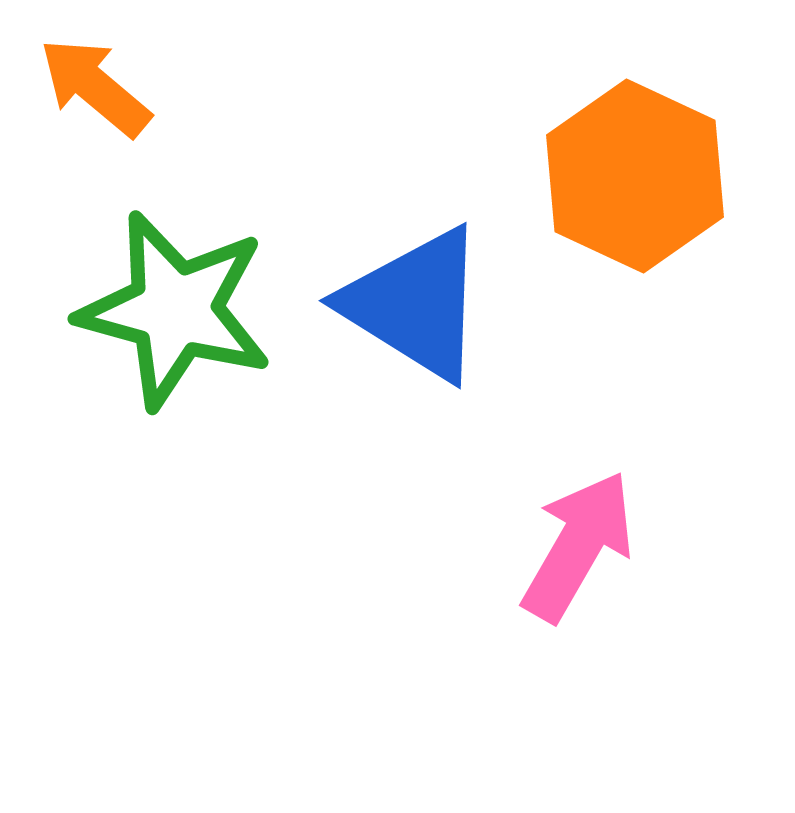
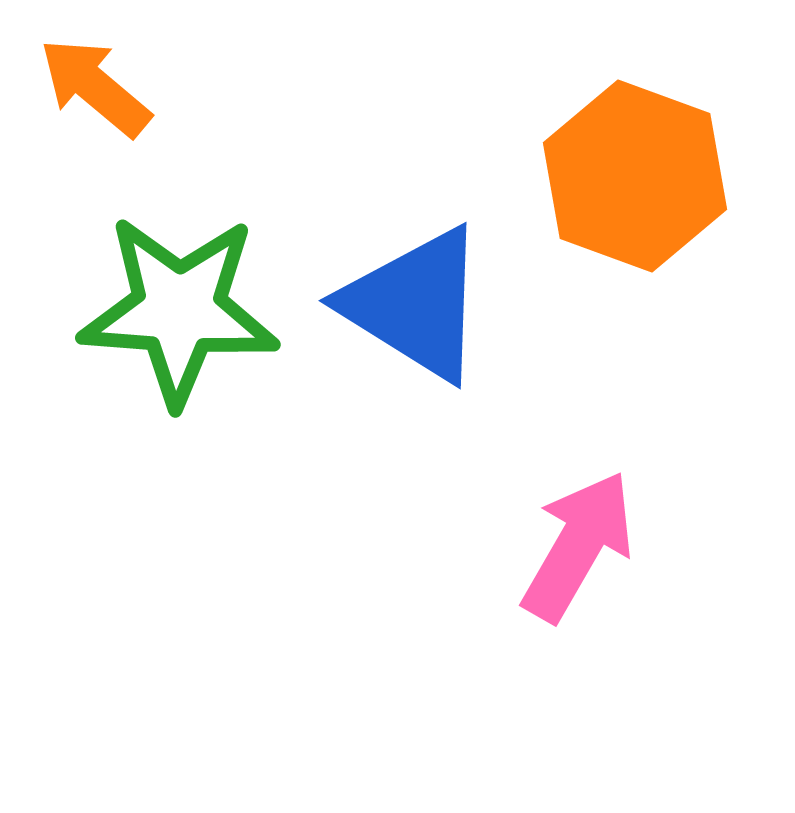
orange hexagon: rotated 5 degrees counterclockwise
green star: moved 4 px right; rotated 11 degrees counterclockwise
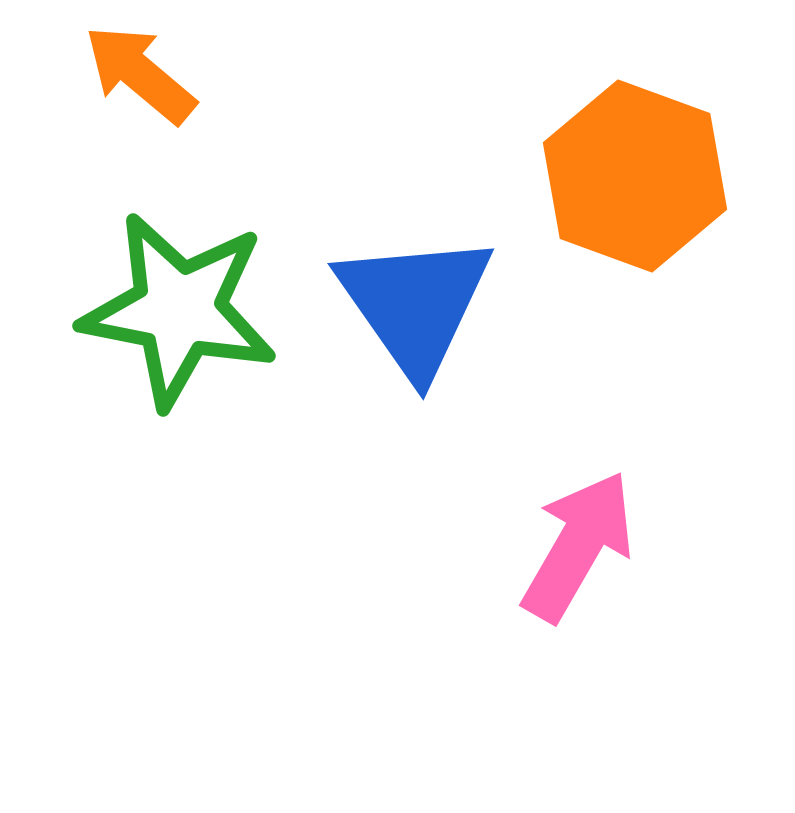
orange arrow: moved 45 px right, 13 px up
blue triangle: rotated 23 degrees clockwise
green star: rotated 7 degrees clockwise
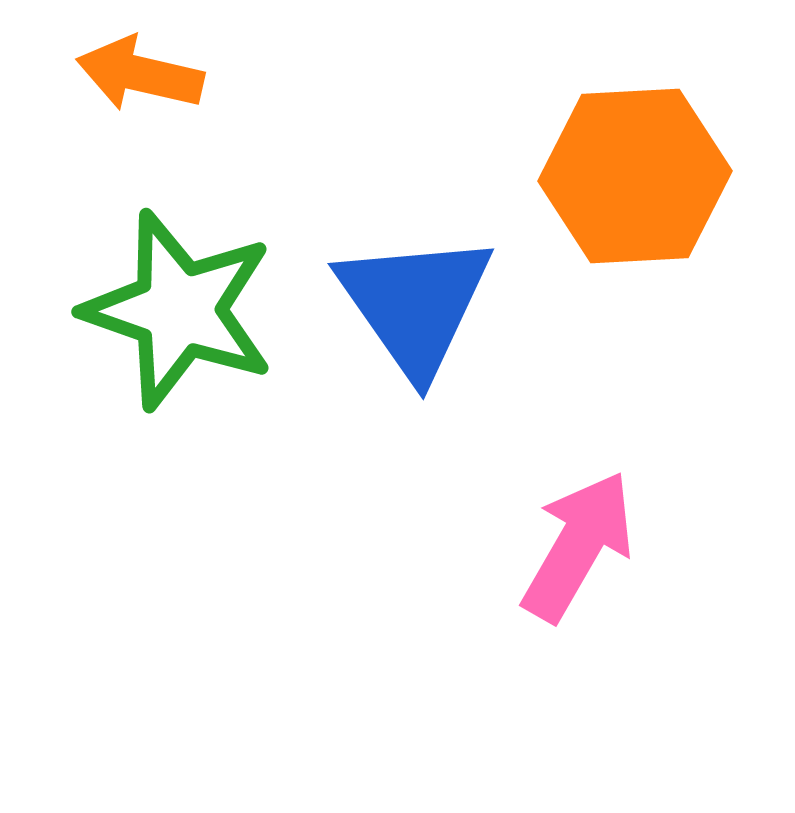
orange arrow: rotated 27 degrees counterclockwise
orange hexagon: rotated 23 degrees counterclockwise
green star: rotated 8 degrees clockwise
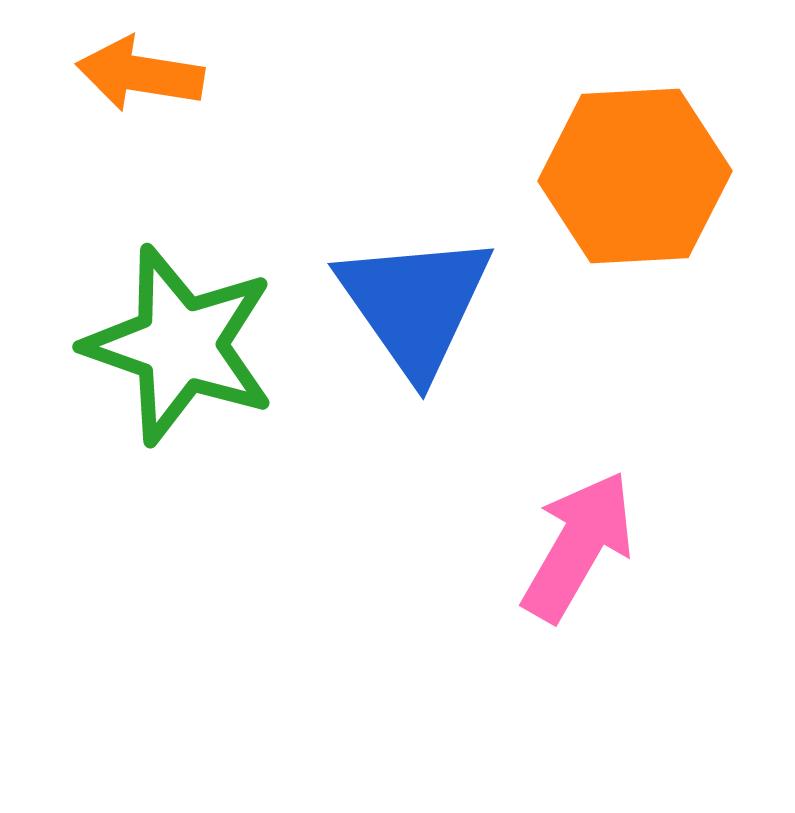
orange arrow: rotated 4 degrees counterclockwise
green star: moved 1 px right, 35 px down
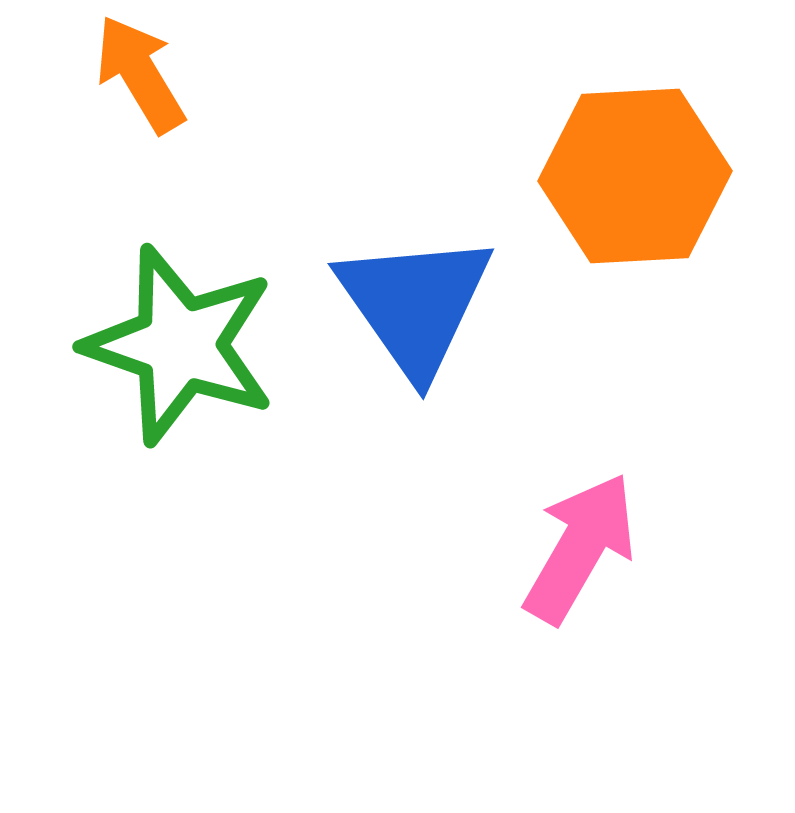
orange arrow: rotated 50 degrees clockwise
pink arrow: moved 2 px right, 2 px down
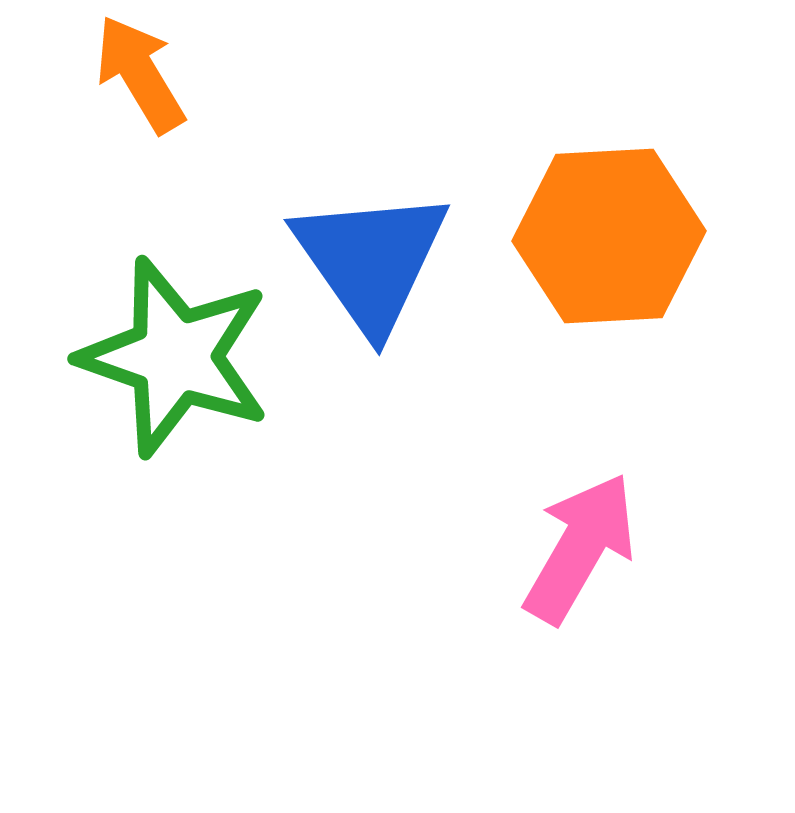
orange hexagon: moved 26 px left, 60 px down
blue triangle: moved 44 px left, 44 px up
green star: moved 5 px left, 12 px down
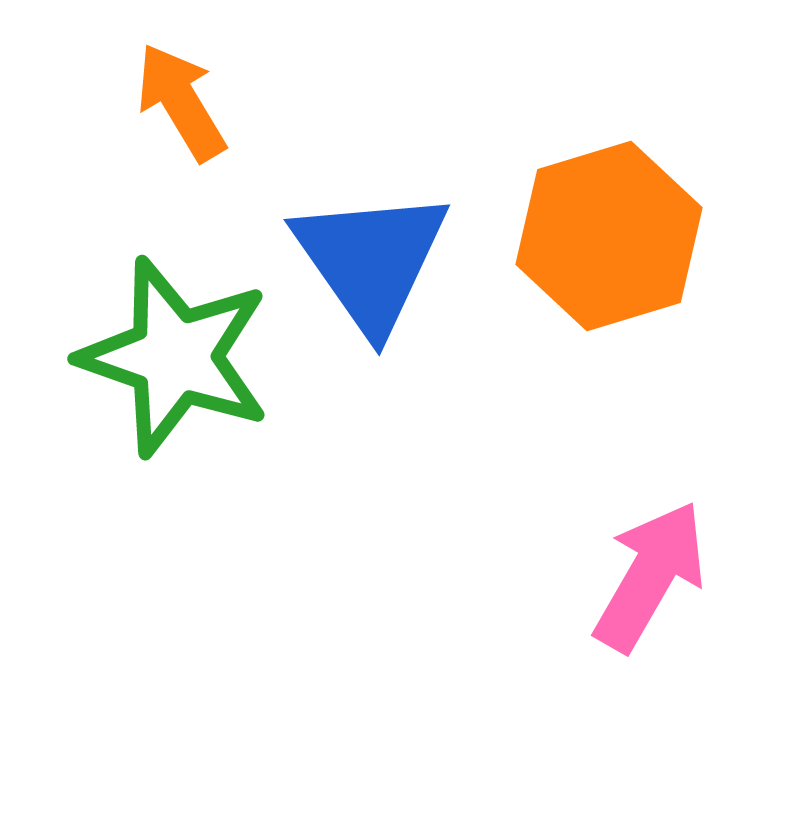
orange arrow: moved 41 px right, 28 px down
orange hexagon: rotated 14 degrees counterclockwise
pink arrow: moved 70 px right, 28 px down
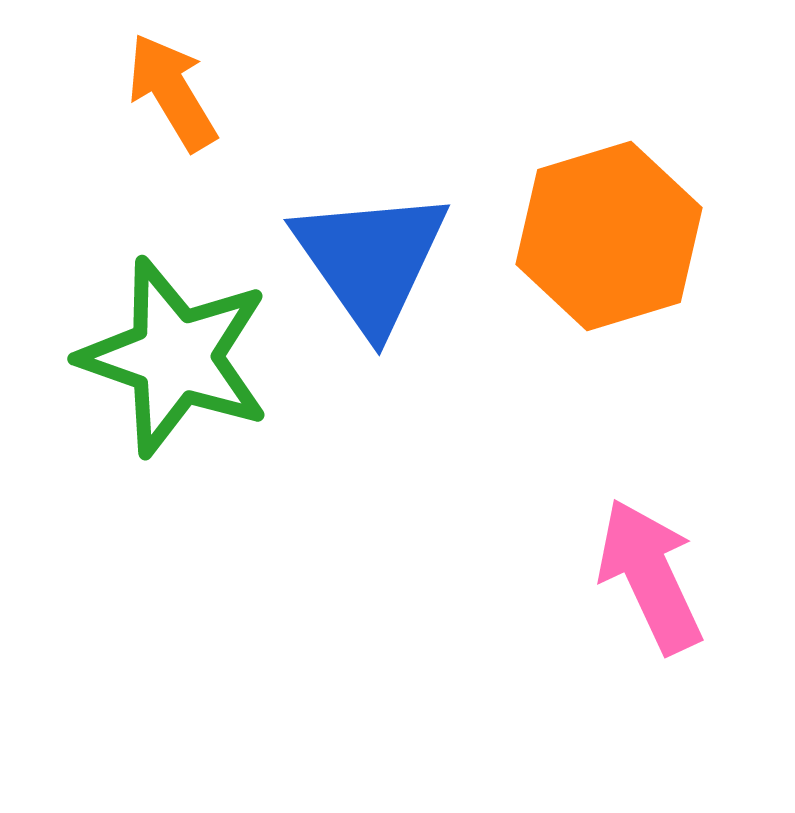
orange arrow: moved 9 px left, 10 px up
pink arrow: rotated 55 degrees counterclockwise
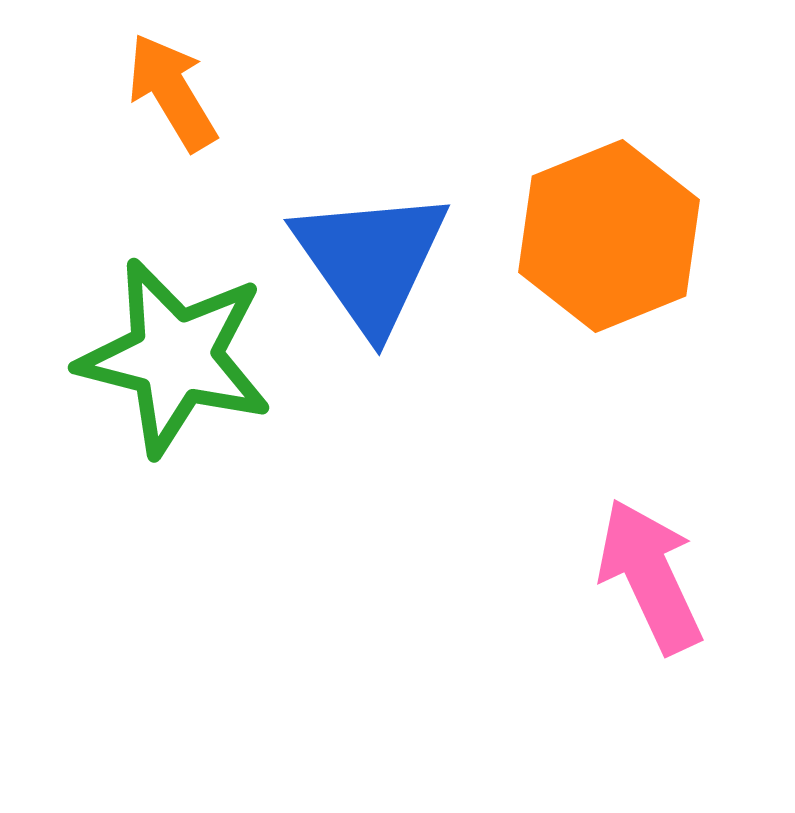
orange hexagon: rotated 5 degrees counterclockwise
green star: rotated 5 degrees counterclockwise
